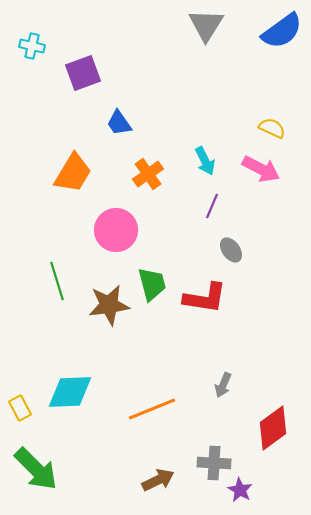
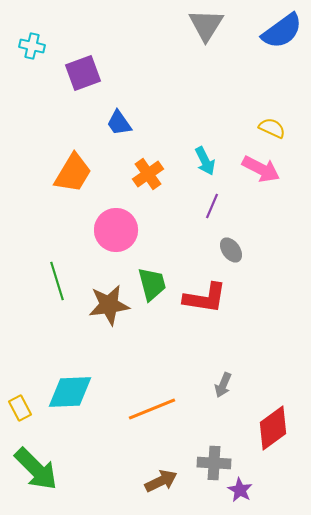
brown arrow: moved 3 px right, 1 px down
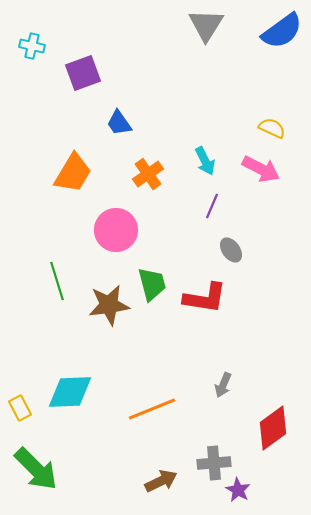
gray cross: rotated 8 degrees counterclockwise
purple star: moved 2 px left
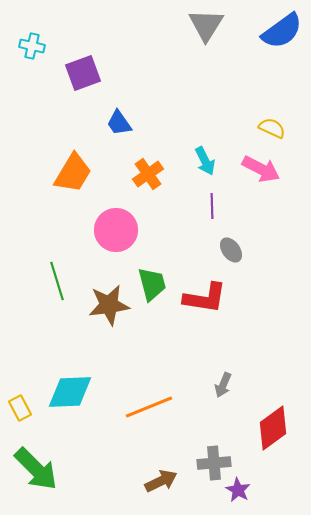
purple line: rotated 25 degrees counterclockwise
orange line: moved 3 px left, 2 px up
